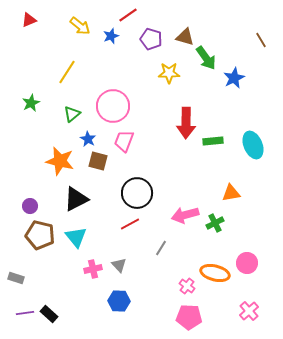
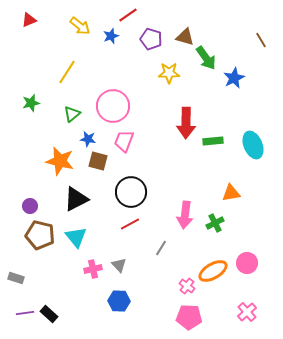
green star at (31, 103): rotated 12 degrees clockwise
blue star at (88, 139): rotated 21 degrees counterclockwise
black circle at (137, 193): moved 6 px left, 1 px up
pink arrow at (185, 215): rotated 68 degrees counterclockwise
orange ellipse at (215, 273): moved 2 px left, 2 px up; rotated 44 degrees counterclockwise
pink cross at (249, 311): moved 2 px left, 1 px down
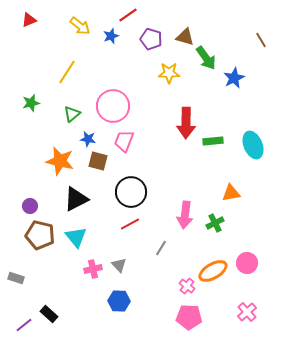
purple line at (25, 313): moved 1 px left, 12 px down; rotated 30 degrees counterclockwise
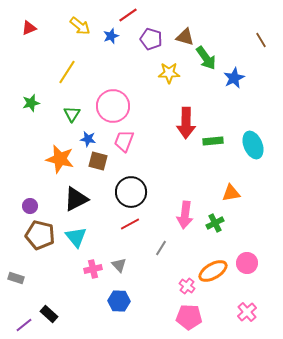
red triangle at (29, 20): moved 8 px down
green triangle at (72, 114): rotated 18 degrees counterclockwise
orange star at (60, 161): moved 2 px up
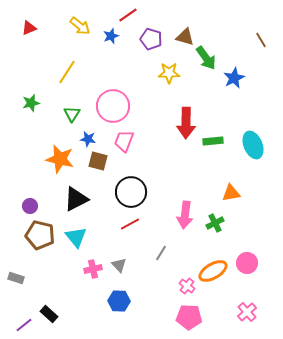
gray line at (161, 248): moved 5 px down
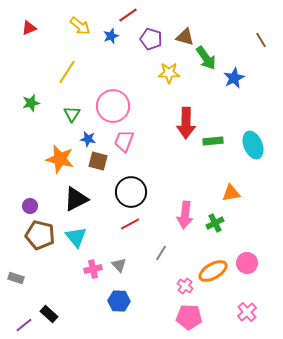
pink cross at (187, 286): moved 2 px left
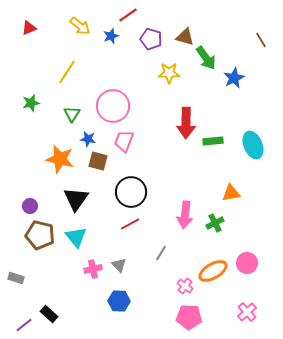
black triangle at (76, 199): rotated 28 degrees counterclockwise
